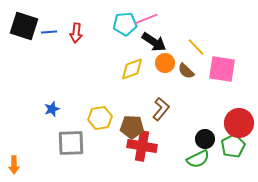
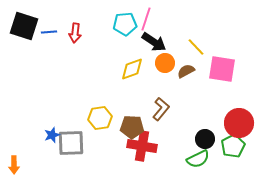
pink line: rotated 50 degrees counterclockwise
red arrow: moved 1 px left
brown semicircle: rotated 108 degrees clockwise
blue star: moved 26 px down
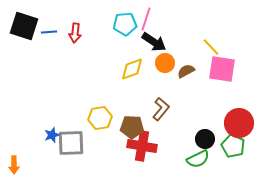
yellow line: moved 15 px right
green pentagon: rotated 20 degrees counterclockwise
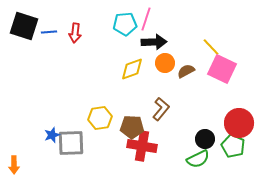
black arrow: rotated 35 degrees counterclockwise
pink square: rotated 16 degrees clockwise
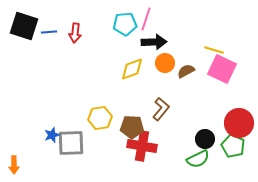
yellow line: moved 3 px right, 3 px down; rotated 30 degrees counterclockwise
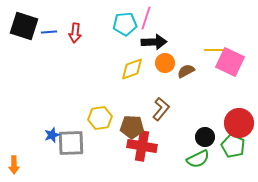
pink line: moved 1 px up
yellow line: rotated 18 degrees counterclockwise
pink square: moved 8 px right, 7 px up
black circle: moved 2 px up
